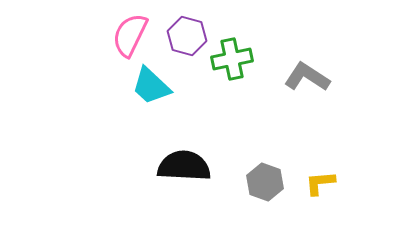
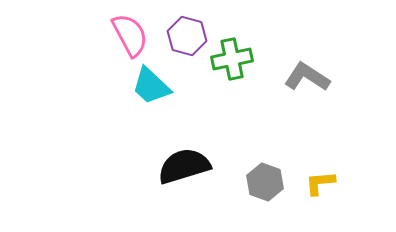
pink semicircle: rotated 126 degrees clockwise
black semicircle: rotated 20 degrees counterclockwise
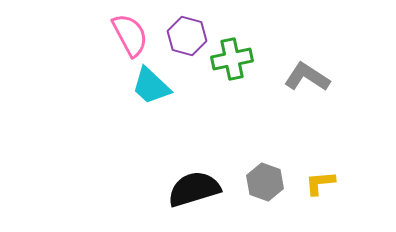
black semicircle: moved 10 px right, 23 px down
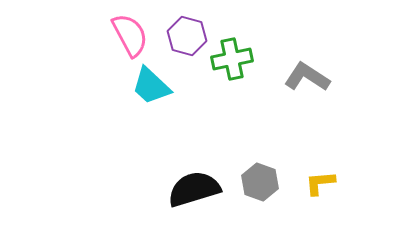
gray hexagon: moved 5 px left
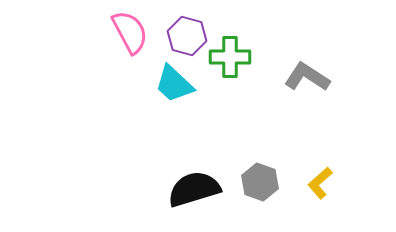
pink semicircle: moved 3 px up
green cross: moved 2 px left, 2 px up; rotated 12 degrees clockwise
cyan trapezoid: moved 23 px right, 2 px up
yellow L-shape: rotated 36 degrees counterclockwise
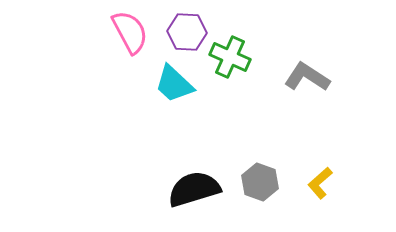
purple hexagon: moved 4 px up; rotated 12 degrees counterclockwise
green cross: rotated 24 degrees clockwise
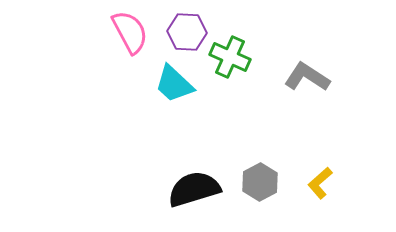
gray hexagon: rotated 12 degrees clockwise
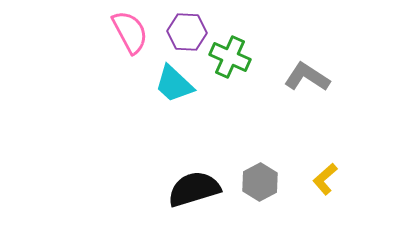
yellow L-shape: moved 5 px right, 4 px up
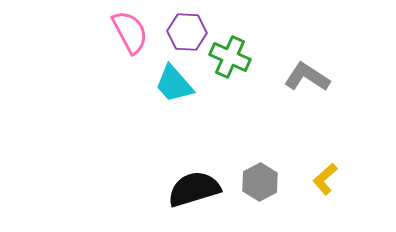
cyan trapezoid: rotated 6 degrees clockwise
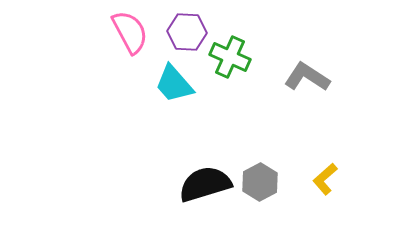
black semicircle: moved 11 px right, 5 px up
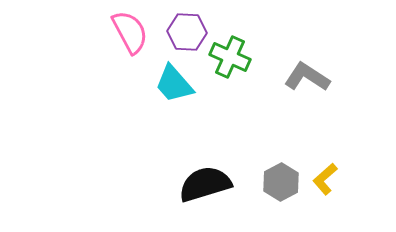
gray hexagon: moved 21 px right
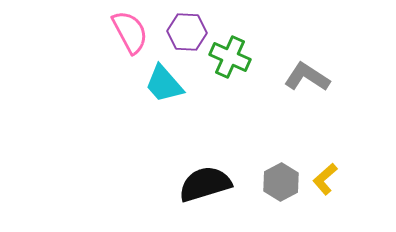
cyan trapezoid: moved 10 px left
